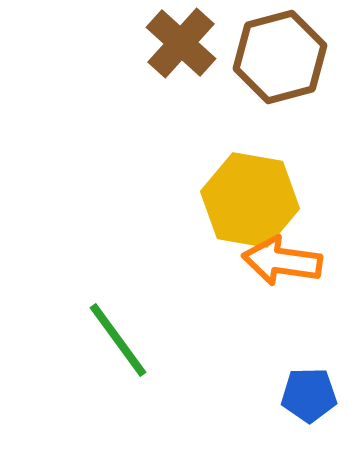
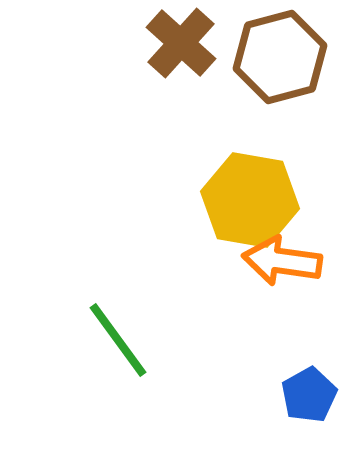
blue pentagon: rotated 28 degrees counterclockwise
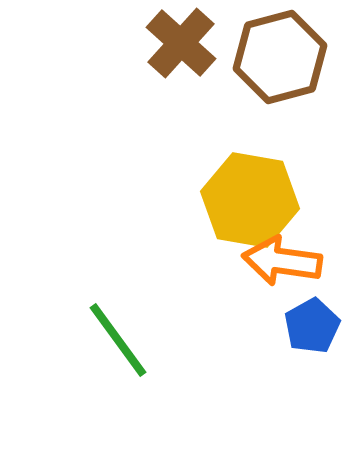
blue pentagon: moved 3 px right, 69 px up
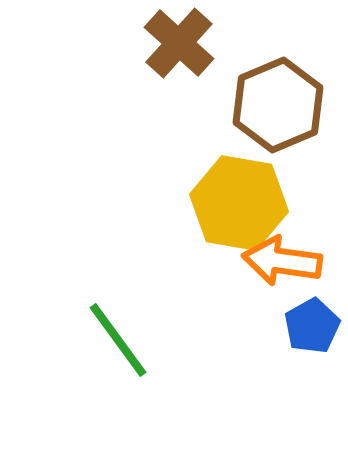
brown cross: moved 2 px left
brown hexagon: moved 2 px left, 48 px down; rotated 8 degrees counterclockwise
yellow hexagon: moved 11 px left, 3 px down
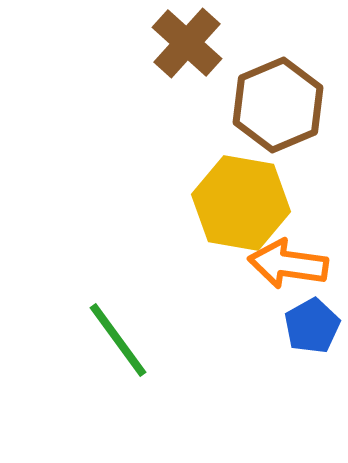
brown cross: moved 8 px right
yellow hexagon: moved 2 px right
orange arrow: moved 6 px right, 3 px down
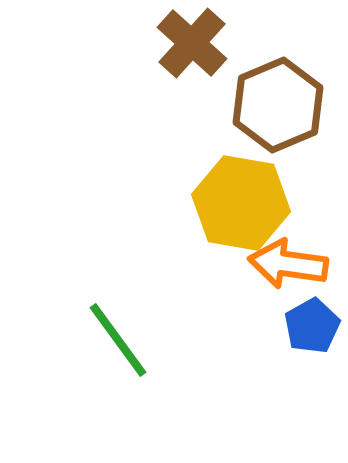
brown cross: moved 5 px right
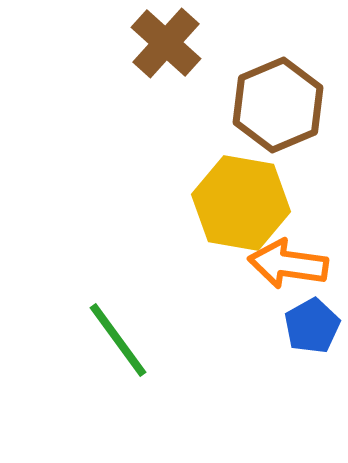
brown cross: moved 26 px left
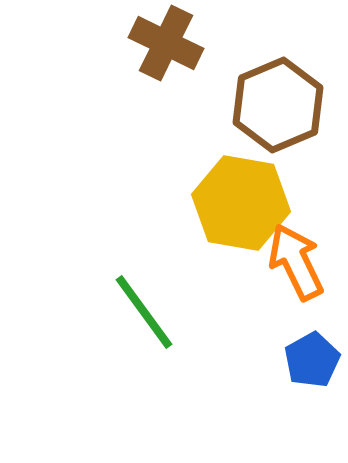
brown cross: rotated 16 degrees counterclockwise
orange arrow: moved 8 px right, 2 px up; rotated 56 degrees clockwise
blue pentagon: moved 34 px down
green line: moved 26 px right, 28 px up
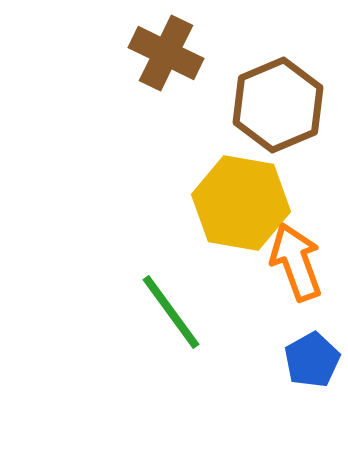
brown cross: moved 10 px down
orange arrow: rotated 6 degrees clockwise
green line: moved 27 px right
